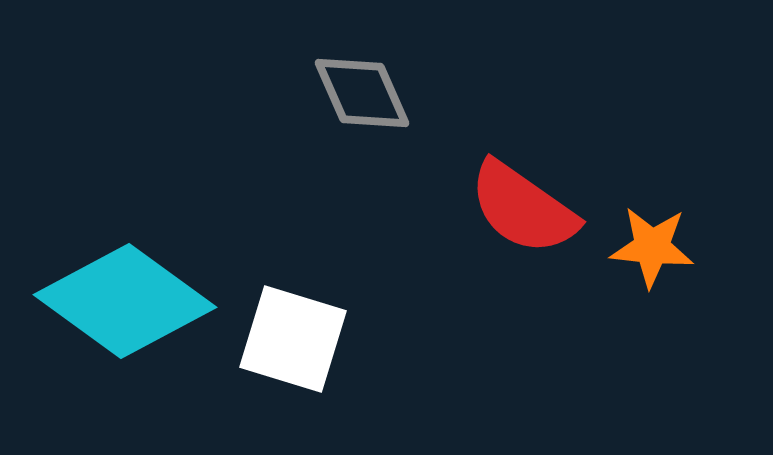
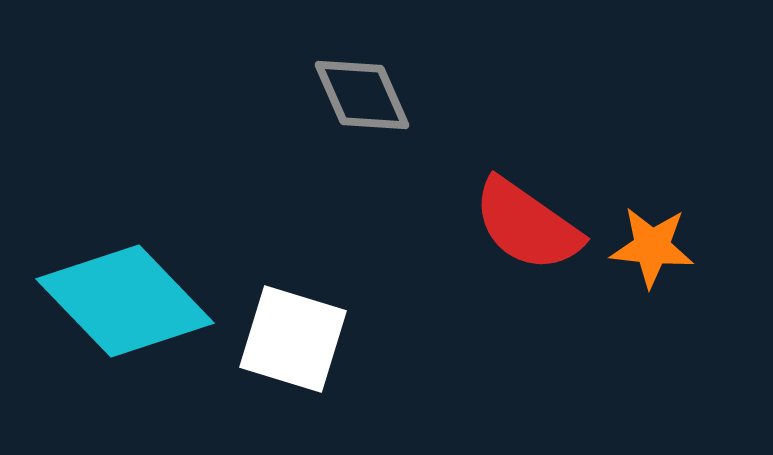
gray diamond: moved 2 px down
red semicircle: moved 4 px right, 17 px down
cyan diamond: rotated 10 degrees clockwise
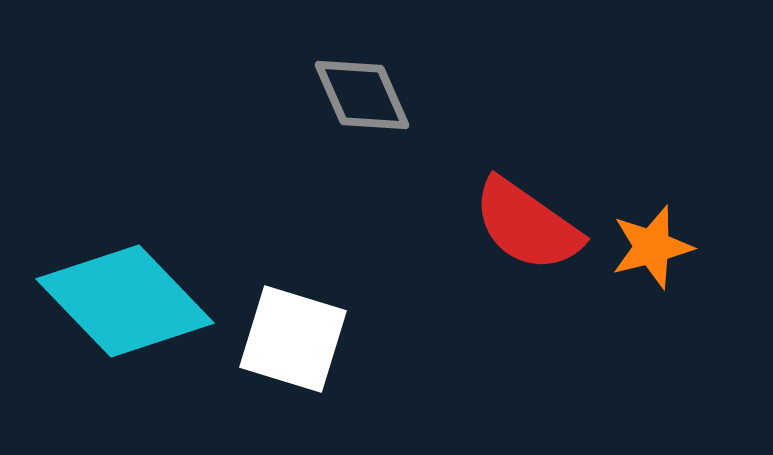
orange star: rotated 20 degrees counterclockwise
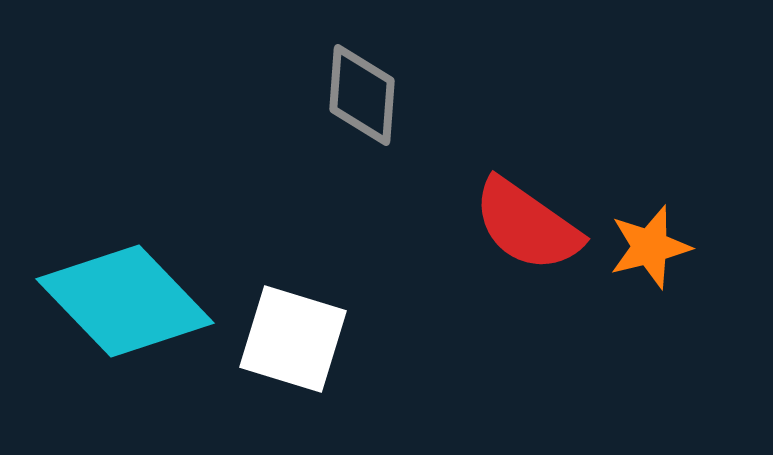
gray diamond: rotated 28 degrees clockwise
orange star: moved 2 px left
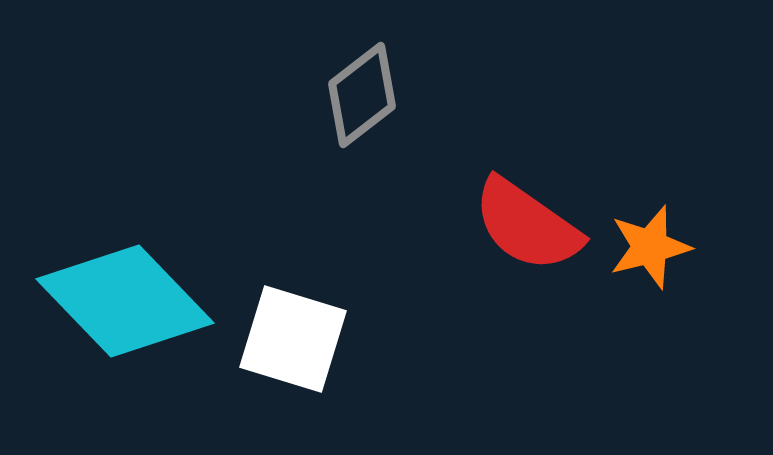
gray diamond: rotated 48 degrees clockwise
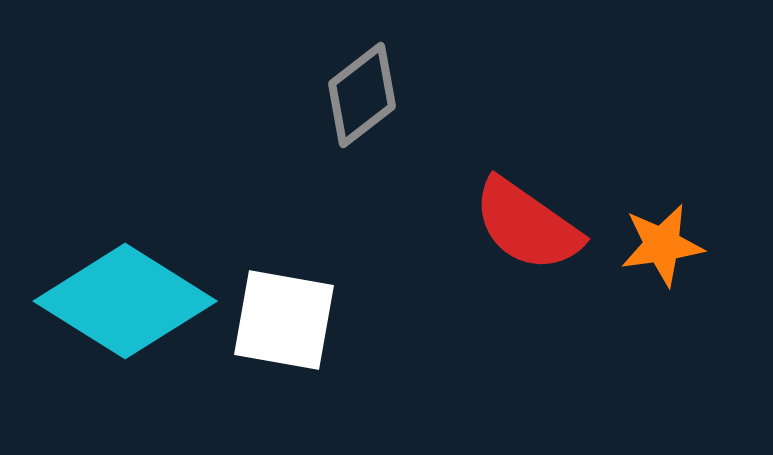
orange star: moved 12 px right, 2 px up; rotated 6 degrees clockwise
cyan diamond: rotated 14 degrees counterclockwise
white square: moved 9 px left, 19 px up; rotated 7 degrees counterclockwise
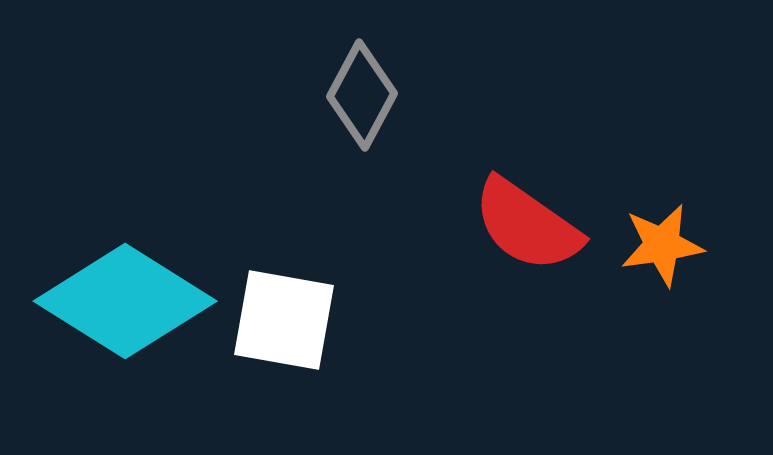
gray diamond: rotated 24 degrees counterclockwise
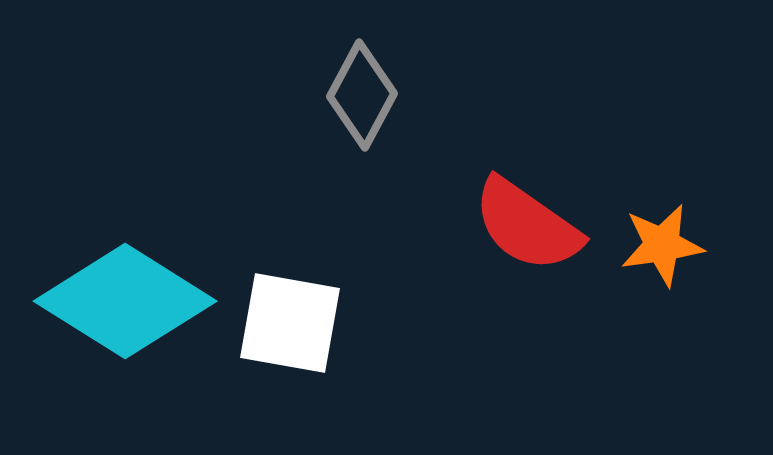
white square: moved 6 px right, 3 px down
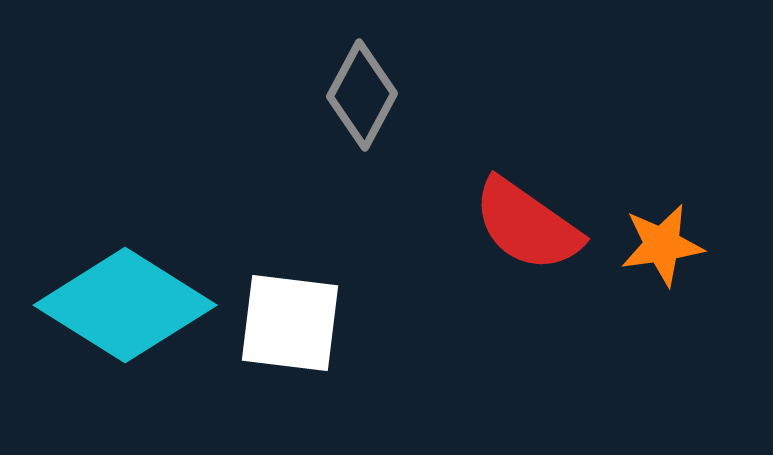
cyan diamond: moved 4 px down
white square: rotated 3 degrees counterclockwise
